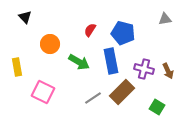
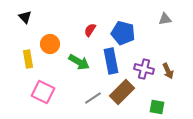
yellow rectangle: moved 11 px right, 8 px up
green square: rotated 21 degrees counterclockwise
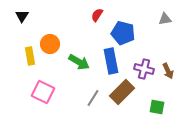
black triangle: moved 3 px left, 1 px up; rotated 16 degrees clockwise
red semicircle: moved 7 px right, 15 px up
yellow rectangle: moved 2 px right, 3 px up
gray line: rotated 24 degrees counterclockwise
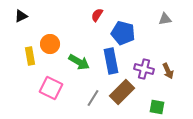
black triangle: moved 1 px left; rotated 32 degrees clockwise
pink square: moved 8 px right, 4 px up
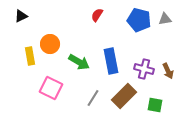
blue pentagon: moved 16 px right, 13 px up
brown rectangle: moved 2 px right, 4 px down
green square: moved 2 px left, 2 px up
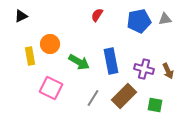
blue pentagon: moved 1 px down; rotated 25 degrees counterclockwise
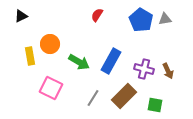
blue pentagon: moved 2 px right, 1 px up; rotated 30 degrees counterclockwise
blue rectangle: rotated 40 degrees clockwise
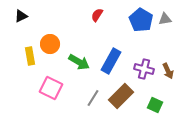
brown rectangle: moved 3 px left
green square: rotated 14 degrees clockwise
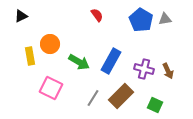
red semicircle: rotated 112 degrees clockwise
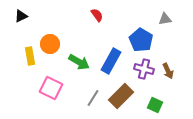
blue pentagon: moved 20 px down
